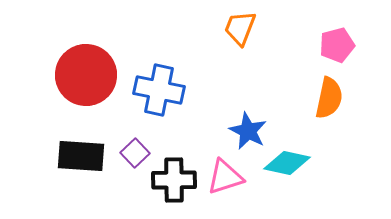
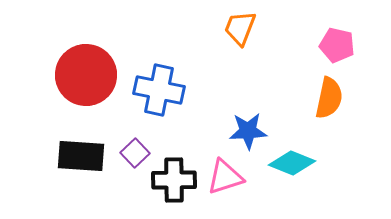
pink pentagon: rotated 28 degrees clockwise
blue star: rotated 30 degrees counterclockwise
cyan diamond: moved 5 px right; rotated 9 degrees clockwise
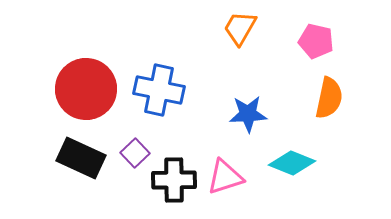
orange trapezoid: rotated 9 degrees clockwise
pink pentagon: moved 21 px left, 4 px up
red circle: moved 14 px down
blue star: moved 17 px up
black rectangle: moved 2 px down; rotated 21 degrees clockwise
